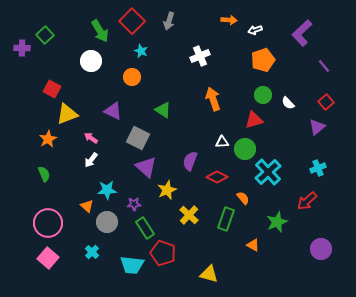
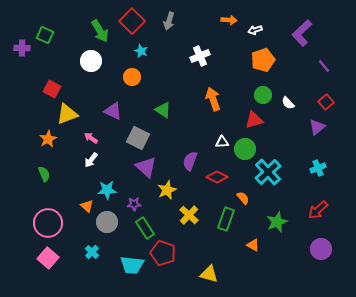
green square at (45, 35): rotated 24 degrees counterclockwise
red arrow at (307, 201): moved 11 px right, 9 px down
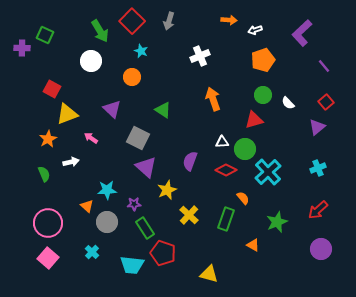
purple triangle at (113, 111): moved 1 px left, 2 px up; rotated 18 degrees clockwise
white arrow at (91, 160): moved 20 px left, 2 px down; rotated 140 degrees counterclockwise
red diamond at (217, 177): moved 9 px right, 7 px up
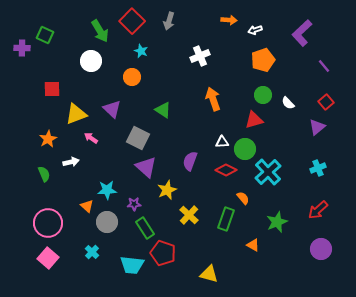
red square at (52, 89): rotated 30 degrees counterclockwise
yellow triangle at (67, 114): moved 9 px right
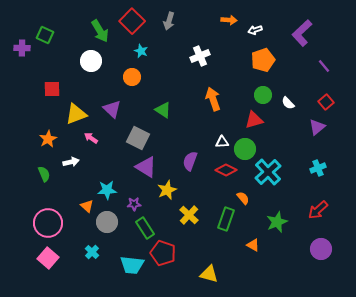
purple triangle at (146, 167): rotated 10 degrees counterclockwise
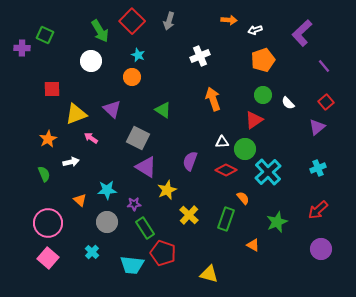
cyan star at (141, 51): moved 3 px left, 4 px down
red triangle at (254, 120): rotated 18 degrees counterclockwise
orange triangle at (87, 206): moved 7 px left, 6 px up
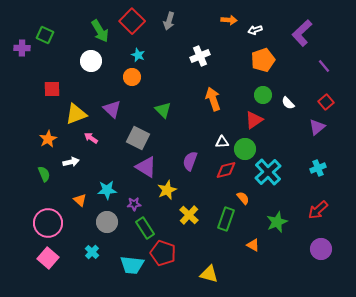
green triangle at (163, 110): rotated 12 degrees clockwise
red diamond at (226, 170): rotated 40 degrees counterclockwise
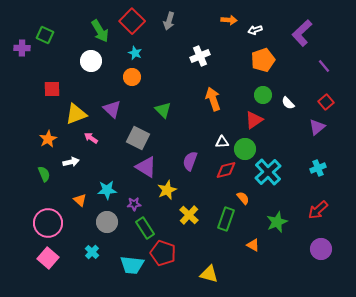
cyan star at (138, 55): moved 3 px left, 2 px up
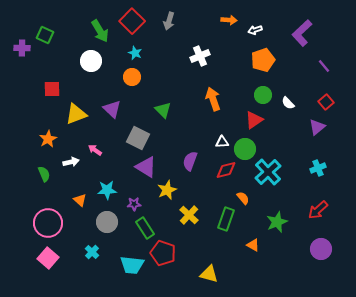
pink arrow at (91, 138): moved 4 px right, 12 px down
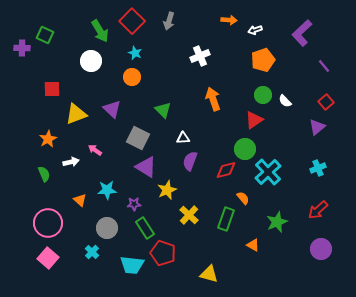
white semicircle at (288, 103): moved 3 px left, 2 px up
white triangle at (222, 142): moved 39 px left, 4 px up
gray circle at (107, 222): moved 6 px down
